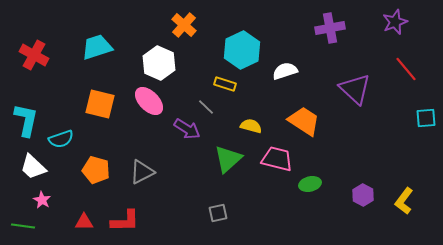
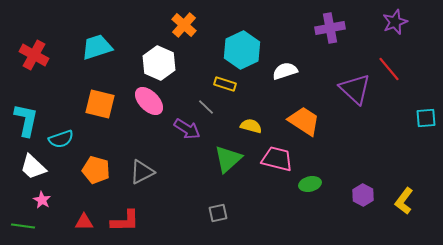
red line: moved 17 px left
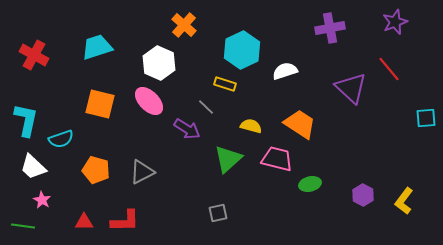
purple triangle: moved 4 px left, 1 px up
orange trapezoid: moved 4 px left, 3 px down
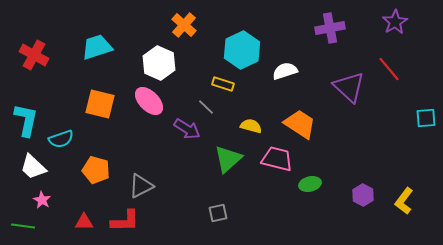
purple star: rotated 10 degrees counterclockwise
yellow rectangle: moved 2 px left
purple triangle: moved 2 px left, 1 px up
gray triangle: moved 1 px left, 14 px down
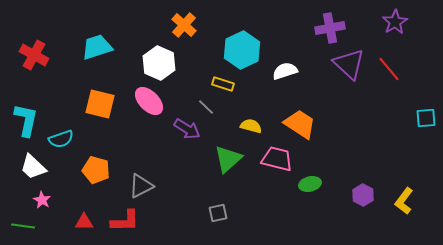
purple triangle: moved 23 px up
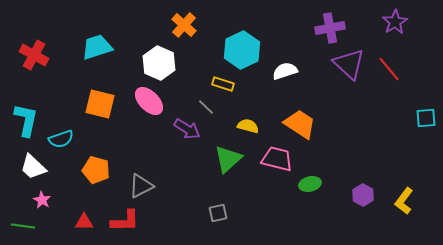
yellow semicircle: moved 3 px left
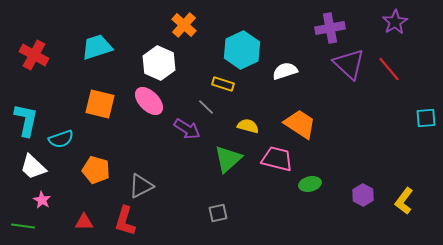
red L-shape: rotated 108 degrees clockwise
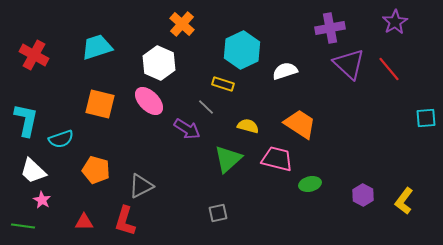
orange cross: moved 2 px left, 1 px up
white trapezoid: moved 4 px down
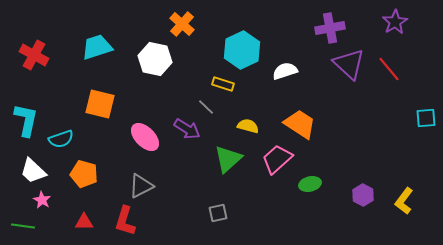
white hexagon: moved 4 px left, 4 px up; rotated 12 degrees counterclockwise
pink ellipse: moved 4 px left, 36 px down
pink trapezoid: rotated 56 degrees counterclockwise
orange pentagon: moved 12 px left, 4 px down
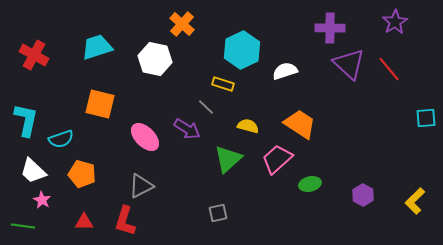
purple cross: rotated 12 degrees clockwise
orange pentagon: moved 2 px left
yellow L-shape: moved 11 px right; rotated 8 degrees clockwise
